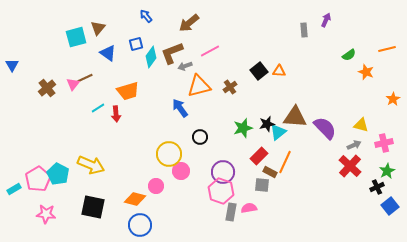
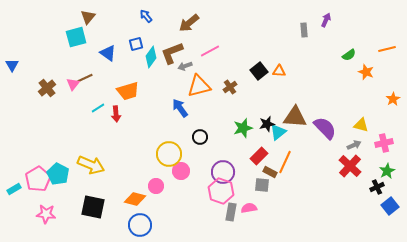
brown triangle at (98, 28): moved 10 px left, 11 px up
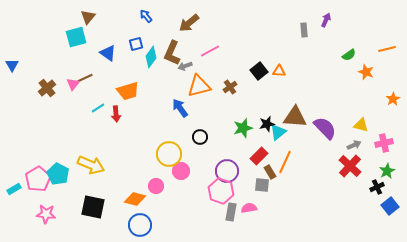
brown L-shape at (172, 53): rotated 45 degrees counterclockwise
purple circle at (223, 172): moved 4 px right, 1 px up
brown rectangle at (270, 172): rotated 32 degrees clockwise
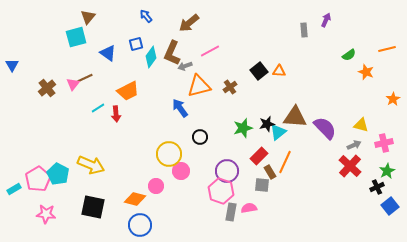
orange trapezoid at (128, 91): rotated 10 degrees counterclockwise
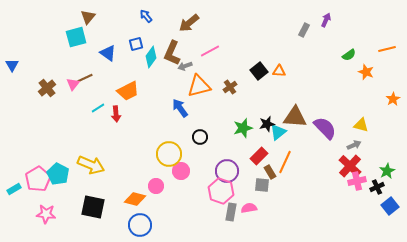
gray rectangle at (304, 30): rotated 32 degrees clockwise
pink cross at (384, 143): moved 27 px left, 38 px down
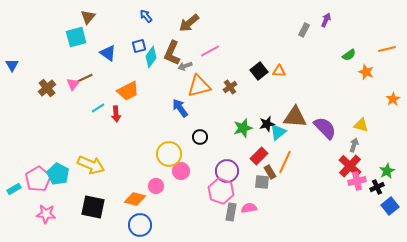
blue square at (136, 44): moved 3 px right, 2 px down
gray arrow at (354, 145): rotated 48 degrees counterclockwise
gray square at (262, 185): moved 3 px up
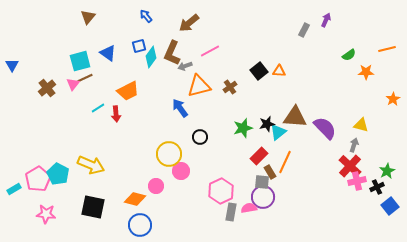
cyan square at (76, 37): moved 4 px right, 24 px down
orange star at (366, 72): rotated 21 degrees counterclockwise
purple circle at (227, 171): moved 36 px right, 26 px down
pink hexagon at (221, 191): rotated 15 degrees clockwise
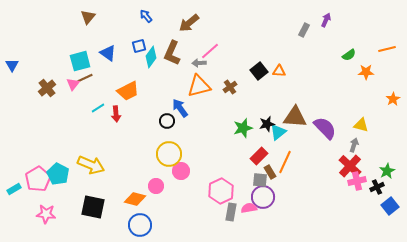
pink line at (210, 51): rotated 12 degrees counterclockwise
gray arrow at (185, 66): moved 14 px right, 3 px up; rotated 16 degrees clockwise
black circle at (200, 137): moved 33 px left, 16 px up
gray square at (262, 182): moved 2 px left, 2 px up
